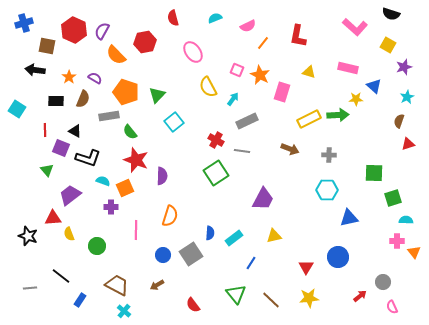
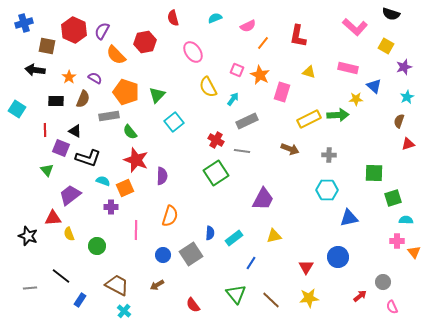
yellow square at (388, 45): moved 2 px left, 1 px down
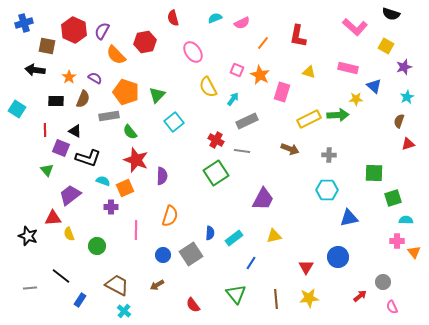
pink semicircle at (248, 26): moved 6 px left, 3 px up
brown line at (271, 300): moved 5 px right, 1 px up; rotated 42 degrees clockwise
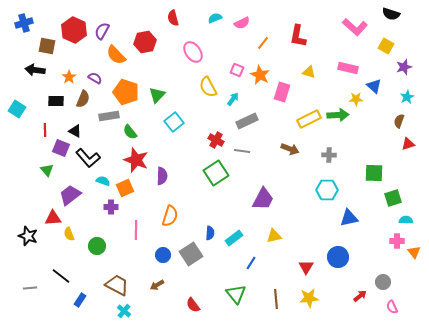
black L-shape at (88, 158): rotated 30 degrees clockwise
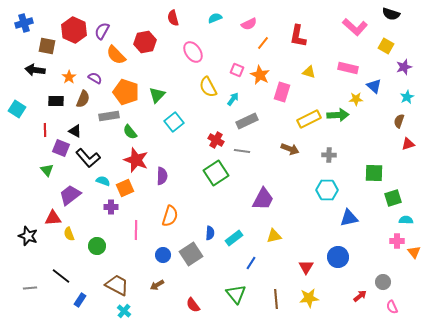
pink semicircle at (242, 23): moved 7 px right, 1 px down
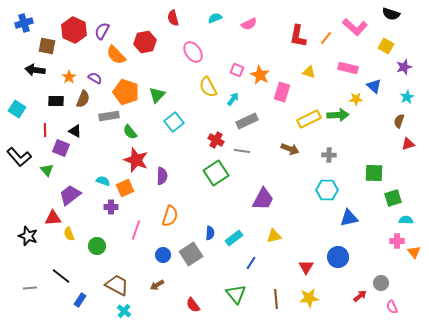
orange line at (263, 43): moved 63 px right, 5 px up
black L-shape at (88, 158): moved 69 px left, 1 px up
pink line at (136, 230): rotated 18 degrees clockwise
gray circle at (383, 282): moved 2 px left, 1 px down
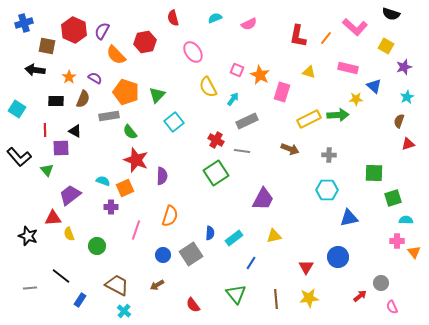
purple square at (61, 148): rotated 24 degrees counterclockwise
